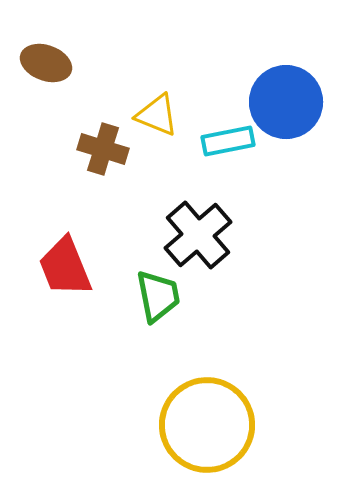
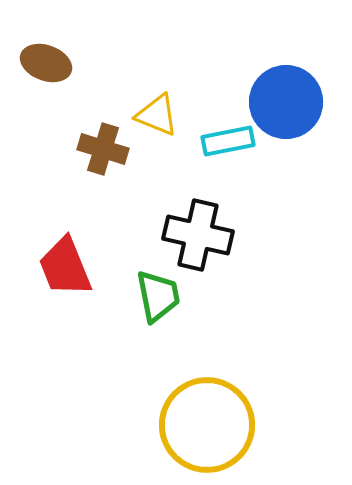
black cross: rotated 36 degrees counterclockwise
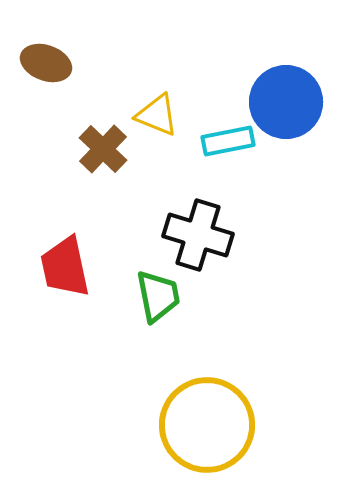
brown cross: rotated 27 degrees clockwise
black cross: rotated 4 degrees clockwise
red trapezoid: rotated 10 degrees clockwise
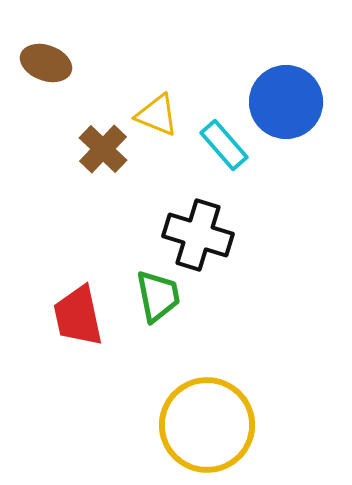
cyan rectangle: moved 4 px left, 4 px down; rotated 60 degrees clockwise
red trapezoid: moved 13 px right, 49 px down
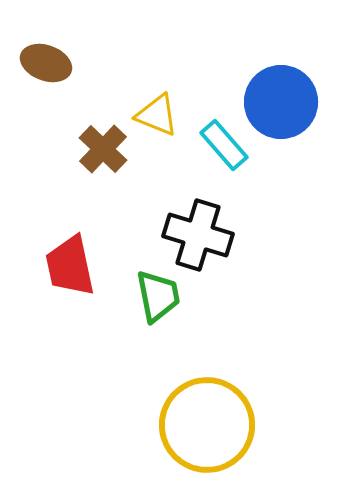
blue circle: moved 5 px left
red trapezoid: moved 8 px left, 50 px up
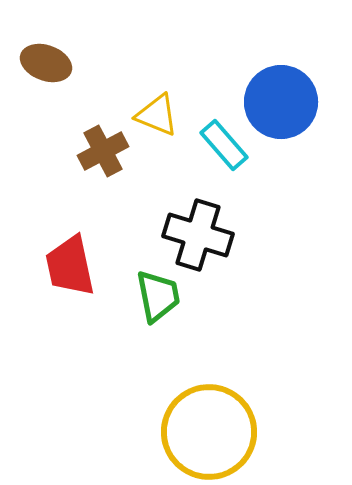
brown cross: moved 2 px down; rotated 18 degrees clockwise
yellow circle: moved 2 px right, 7 px down
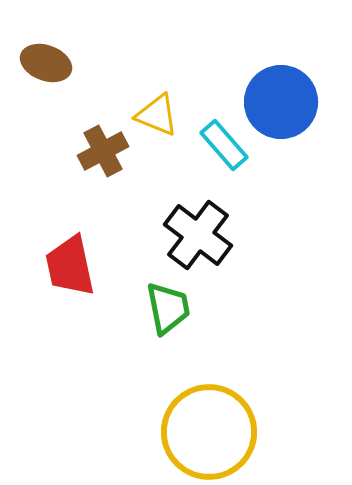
black cross: rotated 20 degrees clockwise
green trapezoid: moved 10 px right, 12 px down
